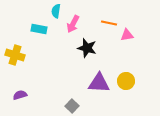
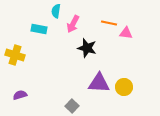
pink triangle: moved 1 px left, 2 px up; rotated 16 degrees clockwise
yellow circle: moved 2 px left, 6 px down
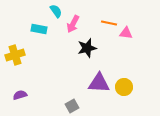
cyan semicircle: rotated 136 degrees clockwise
black star: rotated 30 degrees counterclockwise
yellow cross: rotated 36 degrees counterclockwise
gray square: rotated 16 degrees clockwise
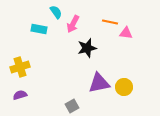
cyan semicircle: moved 1 px down
orange line: moved 1 px right, 1 px up
yellow cross: moved 5 px right, 12 px down
purple triangle: rotated 15 degrees counterclockwise
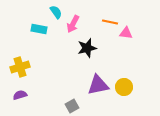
purple triangle: moved 1 px left, 2 px down
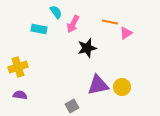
pink triangle: rotated 40 degrees counterclockwise
yellow cross: moved 2 px left
yellow circle: moved 2 px left
purple semicircle: rotated 24 degrees clockwise
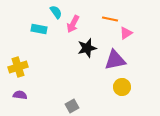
orange line: moved 3 px up
purple triangle: moved 17 px right, 25 px up
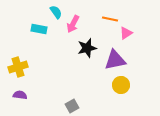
yellow circle: moved 1 px left, 2 px up
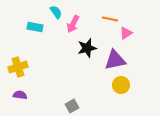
cyan rectangle: moved 4 px left, 2 px up
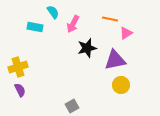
cyan semicircle: moved 3 px left
purple semicircle: moved 5 px up; rotated 56 degrees clockwise
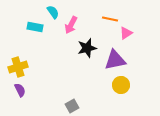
pink arrow: moved 2 px left, 1 px down
